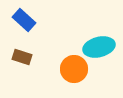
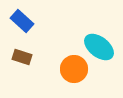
blue rectangle: moved 2 px left, 1 px down
cyan ellipse: rotated 52 degrees clockwise
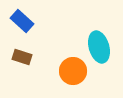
cyan ellipse: rotated 36 degrees clockwise
orange circle: moved 1 px left, 2 px down
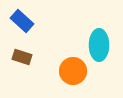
cyan ellipse: moved 2 px up; rotated 16 degrees clockwise
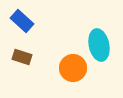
cyan ellipse: rotated 12 degrees counterclockwise
orange circle: moved 3 px up
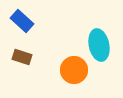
orange circle: moved 1 px right, 2 px down
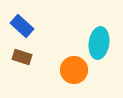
blue rectangle: moved 5 px down
cyan ellipse: moved 2 px up; rotated 20 degrees clockwise
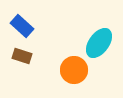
cyan ellipse: rotated 28 degrees clockwise
brown rectangle: moved 1 px up
